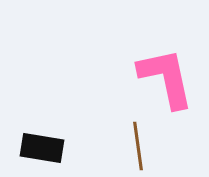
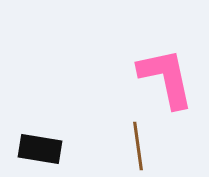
black rectangle: moved 2 px left, 1 px down
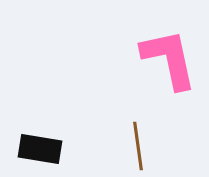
pink L-shape: moved 3 px right, 19 px up
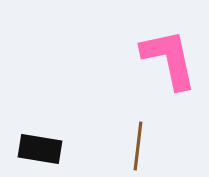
brown line: rotated 15 degrees clockwise
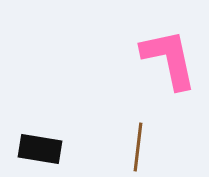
brown line: moved 1 px down
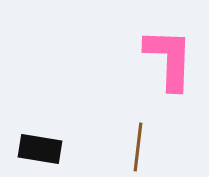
pink L-shape: rotated 14 degrees clockwise
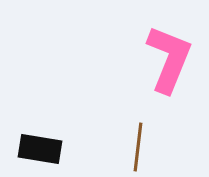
pink L-shape: rotated 20 degrees clockwise
